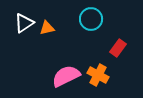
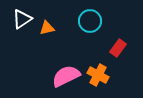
cyan circle: moved 1 px left, 2 px down
white triangle: moved 2 px left, 4 px up
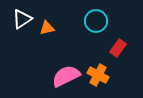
cyan circle: moved 6 px right
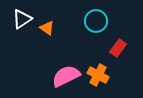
orange triangle: rotated 49 degrees clockwise
